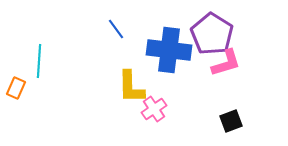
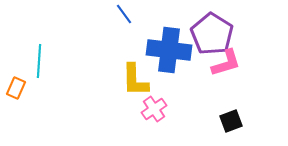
blue line: moved 8 px right, 15 px up
yellow L-shape: moved 4 px right, 7 px up
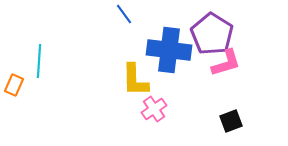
orange rectangle: moved 2 px left, 3 px up
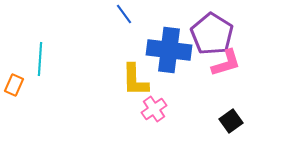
cyan line: moved 1 px right, 2 px up
black square: rotated 15 degrees counterclockwise
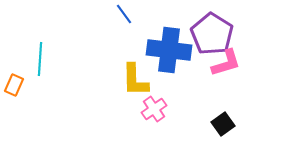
black square: moved 8 px left, 3 px down
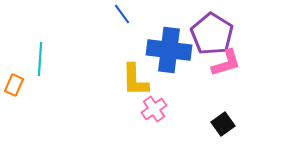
blue line: moved 2 px left
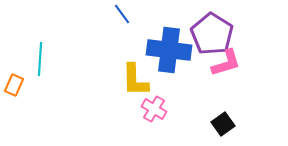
pink cross: rotated 25 degrees counterclockwise
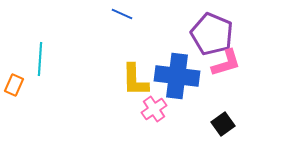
blue line: rotated 30 degrees counterclockwise
purple pentagon: rotated 9 degrees counterclockwise
blue cross: moved 8 px right, 26 px down
pink cross: rotated 25 degrees clockwise
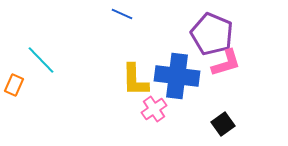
cyan line: moved 1 px right, 1 px down; rotated 48 degrees counterclockwise
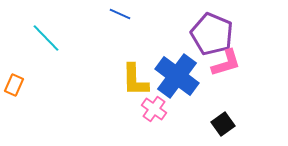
blue line: moved 2 px left
cyan line: moved 5 px right, 22 px up
blue cross: rotated 30 degrees clockwise
pink cross: rotated 20 degrees counterclockwise
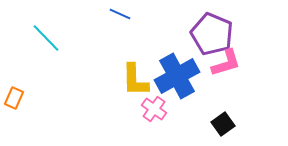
blue cross: rotated 24 degrees clockwise
orange rectangle: moved 13 px down
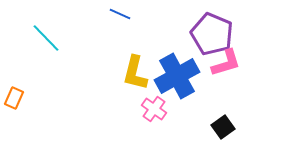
yellow L-shape: moved 7 px up; rotated 15 degrees clockwise
black square: moved 3 px down
